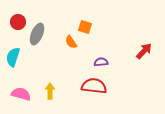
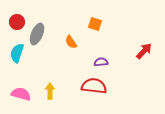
red circle: moved 1 px left
orange square: moved 10 px right, 3 px up
cyan semicircle: moved 4 px right, 4 px up
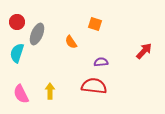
pink semicircle: rotated 132 degrees counterclockwise
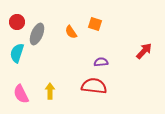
orange semicircle: moved 10 px up
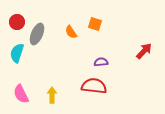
yellow arrow: moved 2 px right, 4 px down
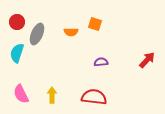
orange semicircle: rotated 56 degrees counterclockwise
red arrow: moved 3 px right, 9 px down
red semicircle: moved 11 px down
